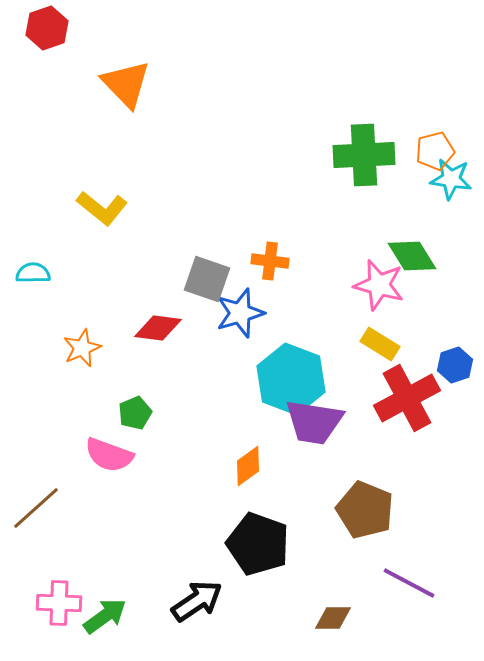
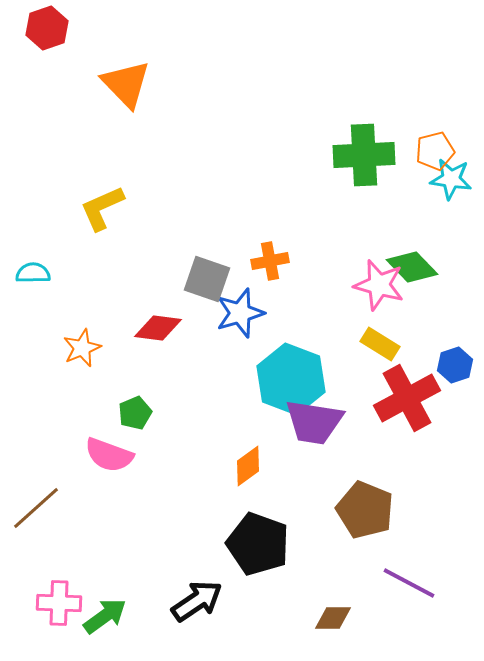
yellow L-shape: rotated 117 degrees clockwise
green diamond: moved 11 px down; rotated 12 degrees counterclockwise
orange cross: rotated 18 degrees counterclockwise
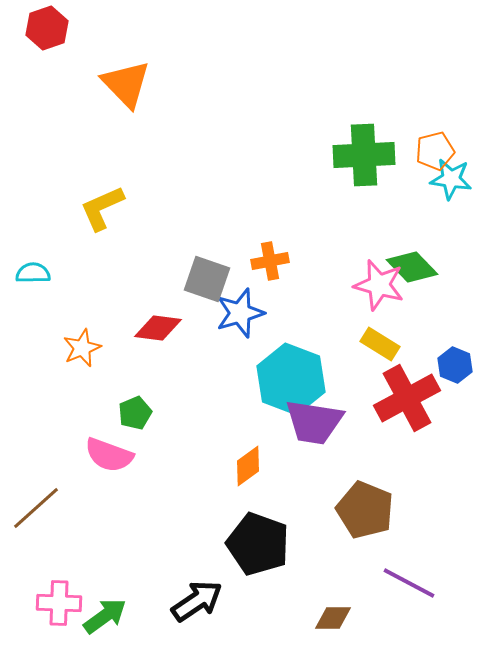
blue hexagon: rotated 20 degrees counterclockwise
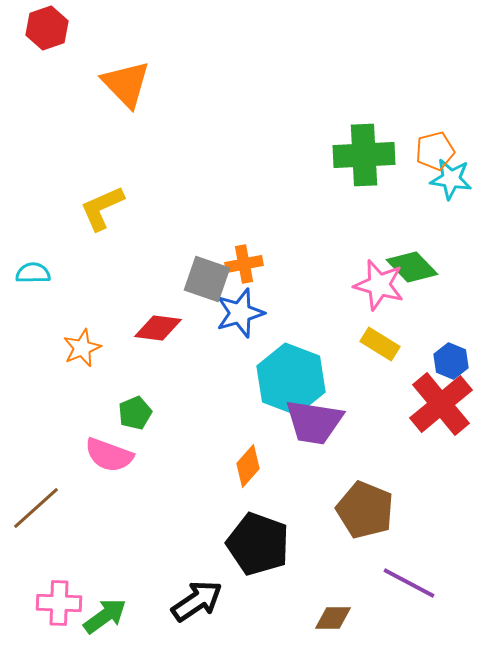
orange cross: moved 26 px left, 3 px down
blue hexagon: moved 4 px left, 4 px up
red cross: moved 34 px right, 6 px down; rotated 12 degrees counterclockwise
orange diamond: rotated 12 degrees counterclockwise
